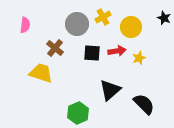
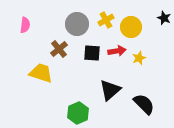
yellow cross: moved 3 px right, 3 px down
brown cross: moved 4 px right, 1 px down; rotated 12 degrees clockwise
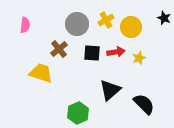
red arrow: moved 1 px left, 1 px down
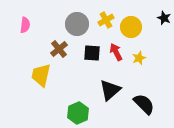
red arrow: rotated 108 degrees counterclockwise
yellow trapezoid: moved 2 px down; rotated 95 degrees counterclockwise
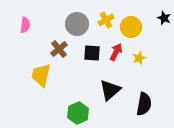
red arrow: rotated 54 degrees clockwise
black semicircle: rotated 55 degrees clockwise
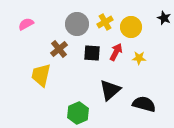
yellow cross: moved 1 px left, 2 px down
pink semicircle: moved 1 px right, 1 px up; rotated 126 degrees counterclockwise
yellow star: rotated 24 degrees clockwise
black semicircle: rotated 85 degrees counterclockwise
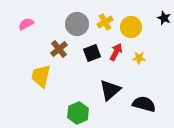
black square: rotated 24 degrees counterclockwise
yellow trapezoid: moved 1 px down
